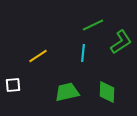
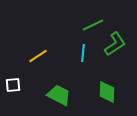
green L-shape: moved 6 px left, 2 px down
green trapezoid: moved 8 px left, 3 px down; rotated 40 degrees clockwise
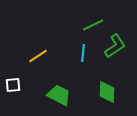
green L-shape: moved 2 px down
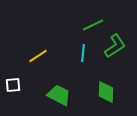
green diamond: moved 1 px left
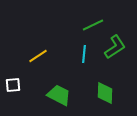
green L-shape: moved 1 px down
cyan line: moved 1 px right, 1 px down
green diamond: moved 1 px left, 1 px down
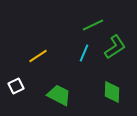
cyan line: moved 1 px up; rotated 18 degrees clockwise
white square: moved 3 px right, 1 px down; rotated 21 degrees counterclockwise
green diamond: moved 7 px right, 1 px up
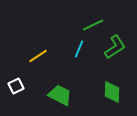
cyan line: moved 5 px left, 4 px up
green trapezoid: moved 1 px right
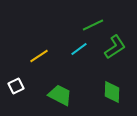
cyan line: rotated 30 degrees clockwise
yellow line: moved 1 px right
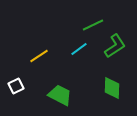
green L-shape: moved 1 px up
green diamond: moved 4 px up
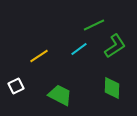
green line: moved 1 px right
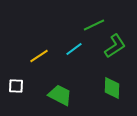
cyan line: moved 5 px left
white square: rotated 28 degrees clockwise
